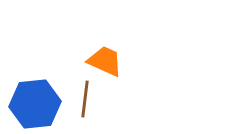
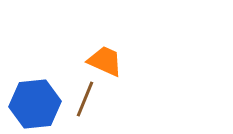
brown line: rotated 15 degrees clockwise
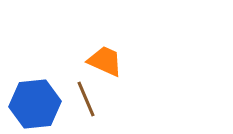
brown line: moved 1 px right; rotated 45 degrees counterclockwise
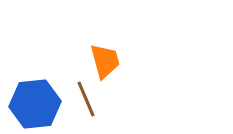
orange trapezoid: rotated 51 degrees clockwise
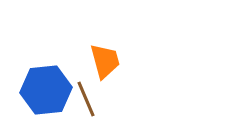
blue hexagon: moved 11 px right, 14 px up
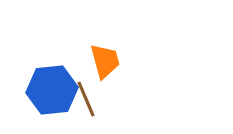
blue hexagon: moved 6 px right
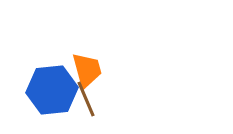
orange trapezoid: moved 18 px left, 9 px down
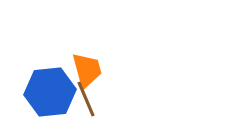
blue hexagon: moved 2 px left, 2 px down
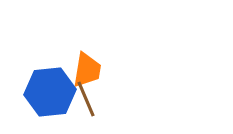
orange trapezoid: rotated 24 degrees clockwise
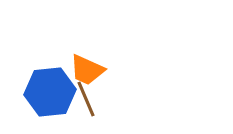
orange trapezoid: rotated 105 degrees clockwise
